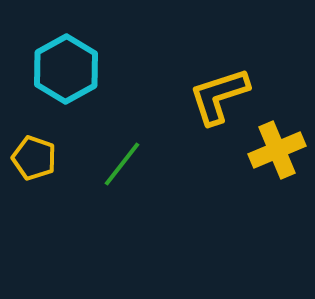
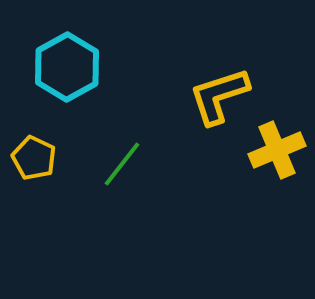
cyan hexagon: moved 1 px right, 2 px up
yellow pentagon: rotated 6 degrees clockwise
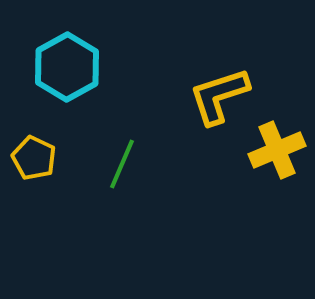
green line: rotated 15 degrees counterclockwise
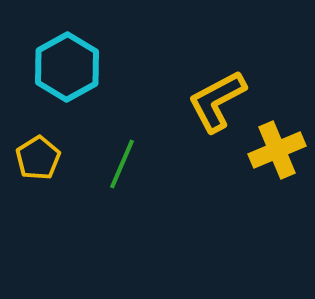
yellow L-shape: moved 2 px left, 5 px down; rotated 10 degrees counterclockwise
yellow pentagon: moved 4 px right; rotated 15 degrees clockwise
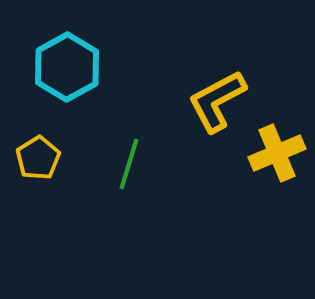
yellow cross: moved 3 px down
green line: moved 7 px right; rotated 6 degrees counterclockwise
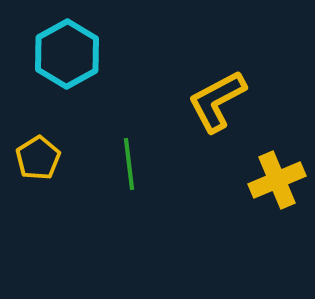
cyan hexagon: moved 13 px up
yellow cross: moved 27 px down
green line: rotated 24 degrees counterclockwise
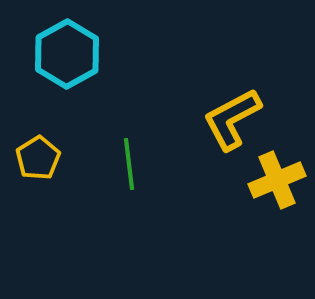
yellow L-shape: moved 15 px right, 18 px down
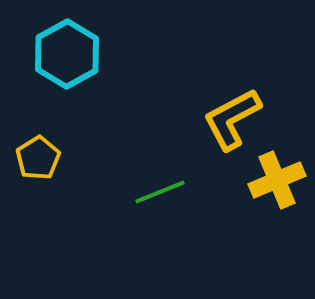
green line: moved 31 px right, 28 px down; rotated 75 degrees clockwise
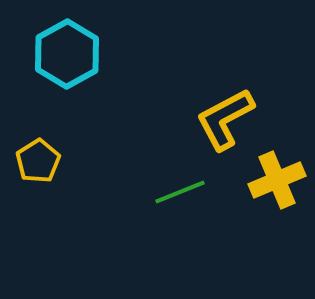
yellow L-shape: moved 7 px left
yellow pentagon: moved 3 px down
green line: moved 20 px right
